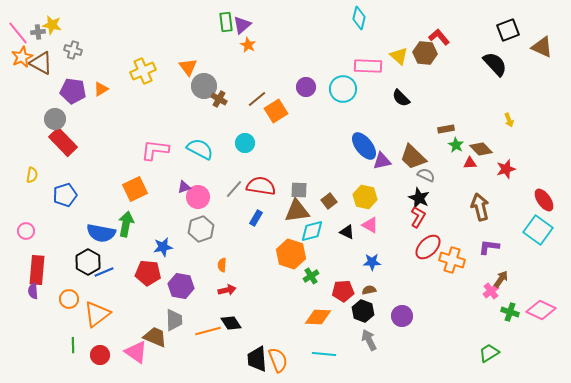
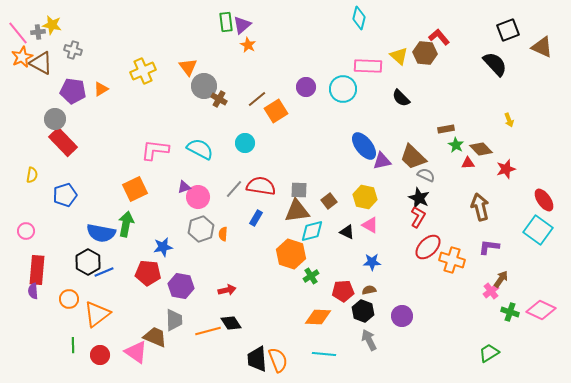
red triangle at (470, 163): moved 2 px left
orange semicircle at (222, 265): moved 1 px right, 31 px up
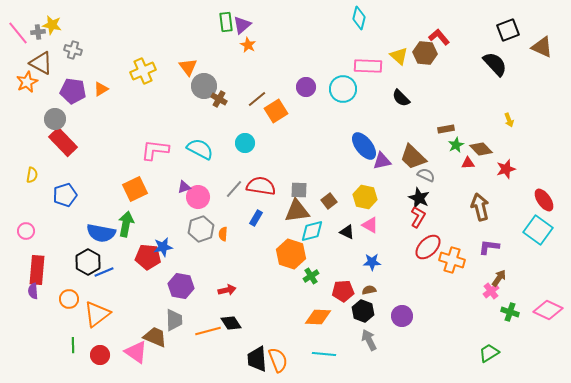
orange star at (22, 57): moved 5 px right, 25 px down
green star at (456, 145): rotated 14 degrees clockwise
red pentagon at (148, 273): moved 16 px up
brown arrow at (501, 279): moved 2 px left, 1 px up
pink diamond at (541, 310): moved 7 px right
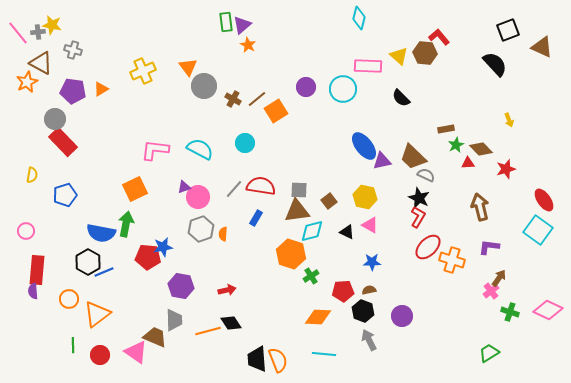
brown cross at (219, 99): moved 14 px right
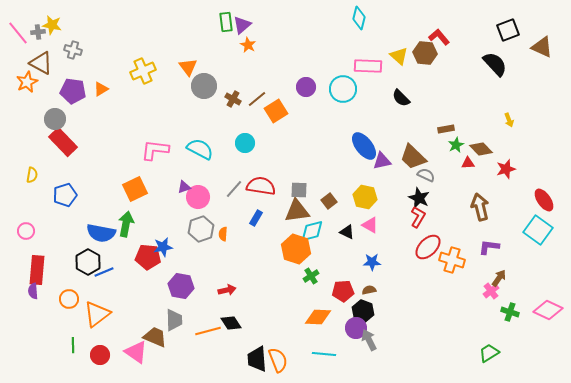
orange hexagon at (291, 254): moved 5 px right, 5 px up
purple circle at (402, 316): moved 46 px left, 12 px down
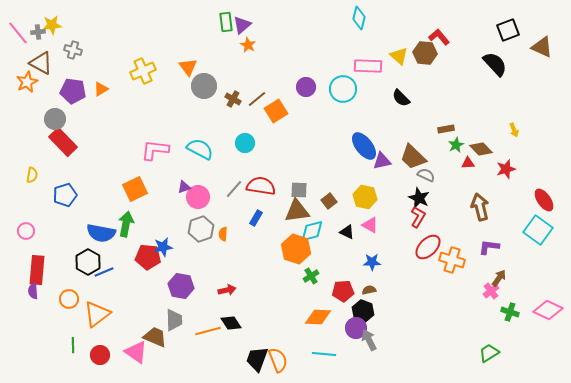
yellow star at (52, 25): rotated 18 degrees counterclockwise
yellow arrow at (509, 120): moved 5 px right, 10 px down
black trapezoid at (257, 359): rotated 24 degrees clockwise
